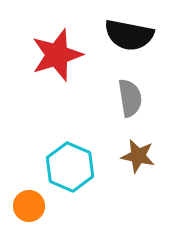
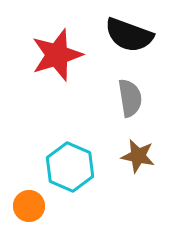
black semicircle: rotated 9 degrees clockwise
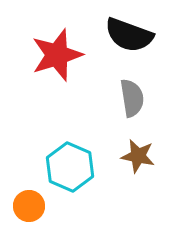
gray semicircle: moved 2 px right
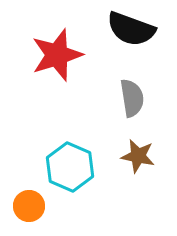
black semicircle: moved 2 px right, 6 px up
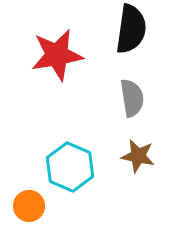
black semicircle: rotated 102 degrees counterclockwise
red star: rotated 8 degrees clockwise
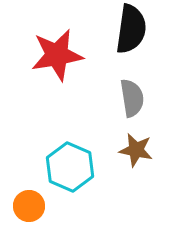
brown star: moved 2 px left, 6 px up
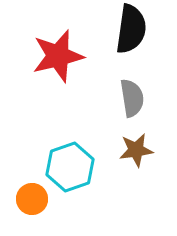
red star: moved 1 px right, 1 px down; rotated 4 degrees counterclockwise
brown star: rotated 20 degrees counterclockwise
cyan hexagon: rotated 18 degrees clockwise
orange circle: moved 3 px right, 7 px up
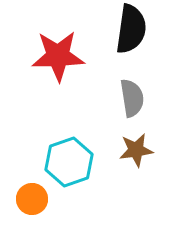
red star: rotated 12 degrees clockwise
cyan hexagon: moved 1 px left, 5 px up
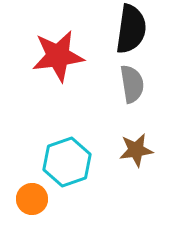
red star: rotated 6 degrees counterclockwise
gray semicircle: moved 14 px up
cyan hexagon: moved 2 px left
